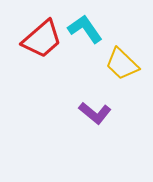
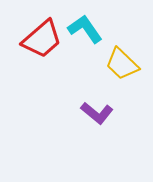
purple L-shape: moved 2 px right
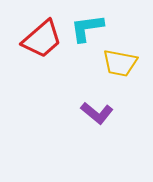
cyan L-shape: moved 2 px right, 1 px up; rotated 63 degrees counterclockwise
yellow trapezoid: moved 2 px left, 1 px up; rotated 33 degrees counterclockwise
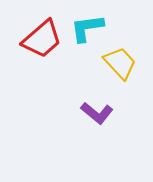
yellow trapezoid: rotated 144 degrees counterclockwise
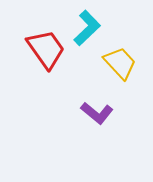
cyan L-shape: rotated 144 degrees clockwise
red trapezoid: moved 4 px right, 10 px down; rotated 84 degrees counterclockwise
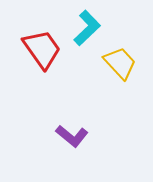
red trapezoid: moved 4 px left
purple L-shape: moved 25 px left, 23 px down
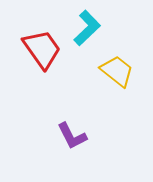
yellow trapezoid: moved 3 px left, 8 px down; rotated 9 degrees counterclockwise
purple L-shape: rotated 24 degrees clockwise
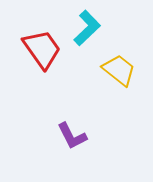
yellow trapezoid: moved 2 px right, 1 px up
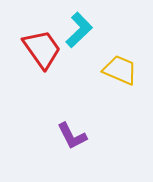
cyan L-shape: moved 8 px left, 2 px down
yellow trapezoid: moved 1 px right; rotated 15 degrees counterclockwise
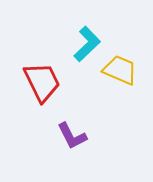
cyan L-shape: moved 8 px right, 14 px down
red trapezoid: moved 33 px down; rotated 9 degrees clockwise
